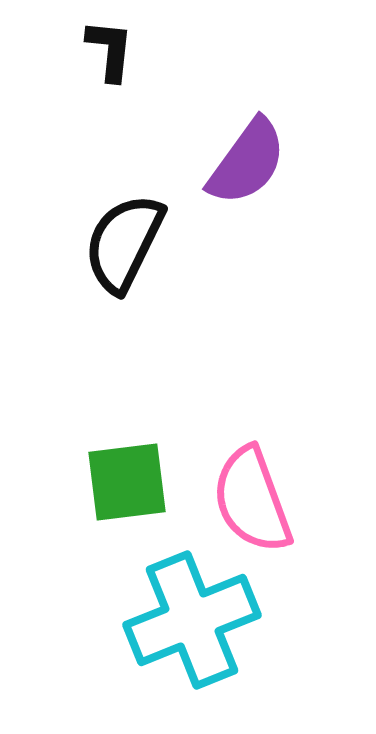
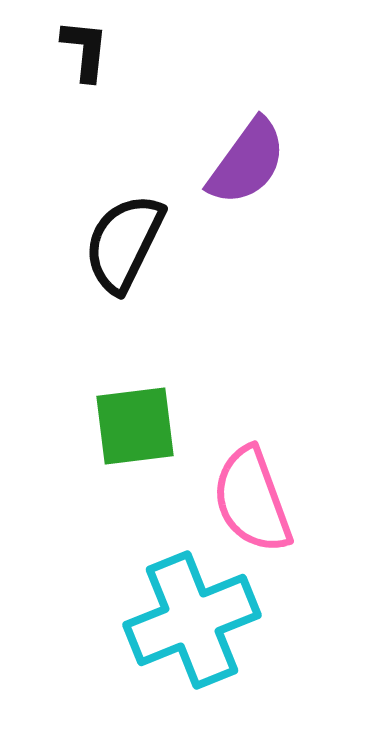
black L-shape: moved 25 px left
green square: moved 8 px right, 56 px up
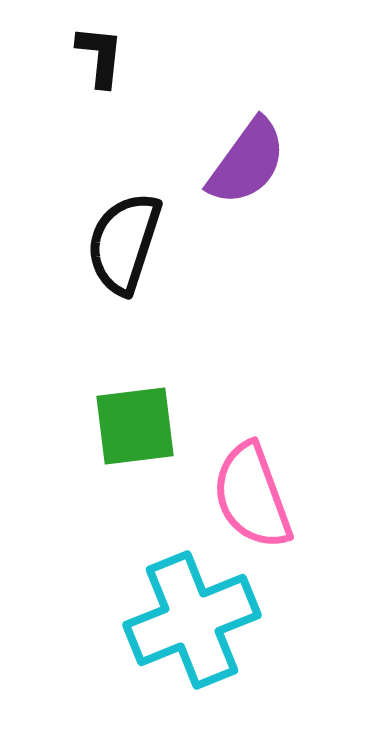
black L-shape: moved 15 px right, 6 px down
black semicircle: rotated 8 degrees counterclockwise
pink semicircle: moved 4 px up
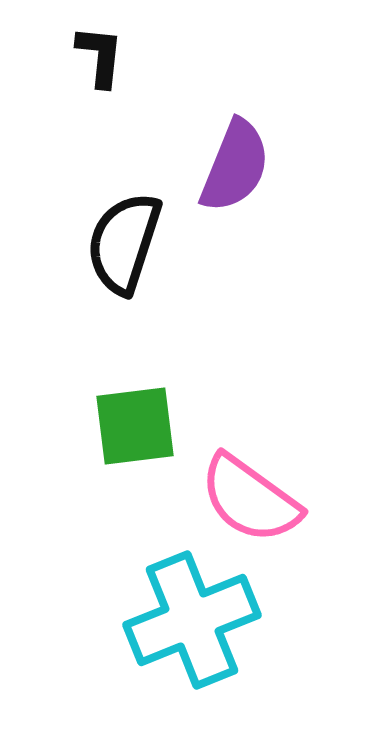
purple semicircle: moved 12 px left, 4 px down; rotated 14 degrees counterclockwise
pink semicircle: moved 2 px left, 3 px down; rotated 34 degrees counterclockwise
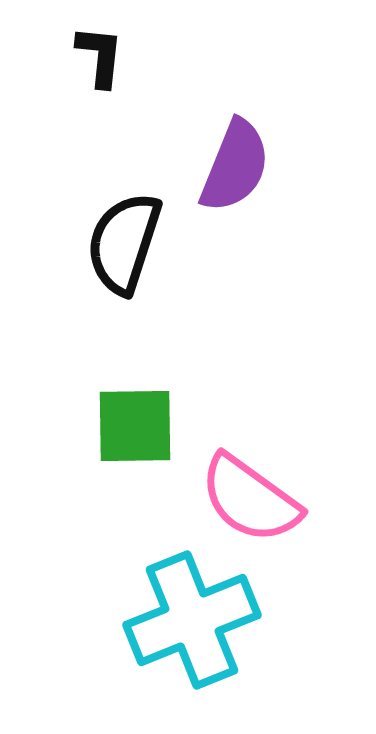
green square: rotated 6 degrees clockwise
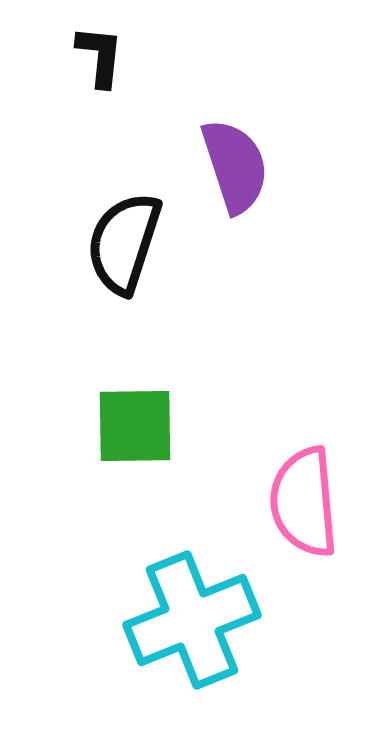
purple semicircle: rotated 40 degrees counterclockwise
pink semicircle: moved 54 px right, 3 px down; rotated 49 degrees clockwise
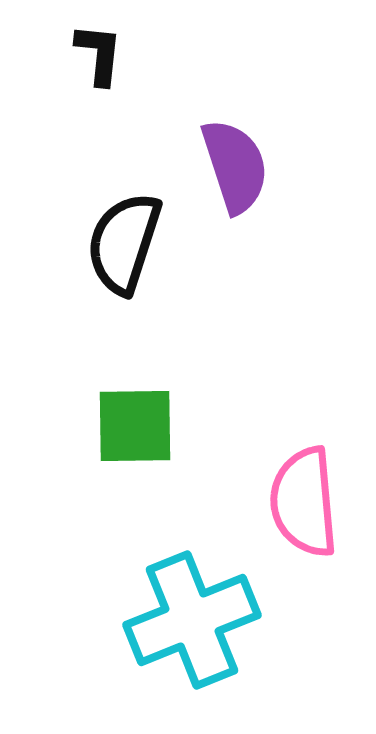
black L-shape: moved 1 px left, 2 px up
